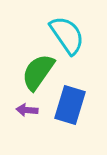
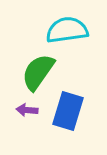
cyan semicircle: moved 5 px up; rotated 63 degrees counterclockwise
blue rectangle: moved 2 px left, 6 px down
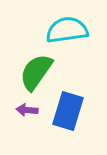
green semicircle: moved 2 px left
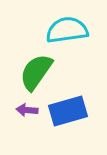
blue rectangle: rotated 57 degrees clockwise
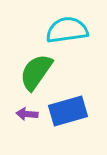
purple arrow: moved 4 px down
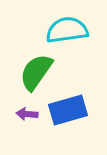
blue rectangle: moved 1 px up
